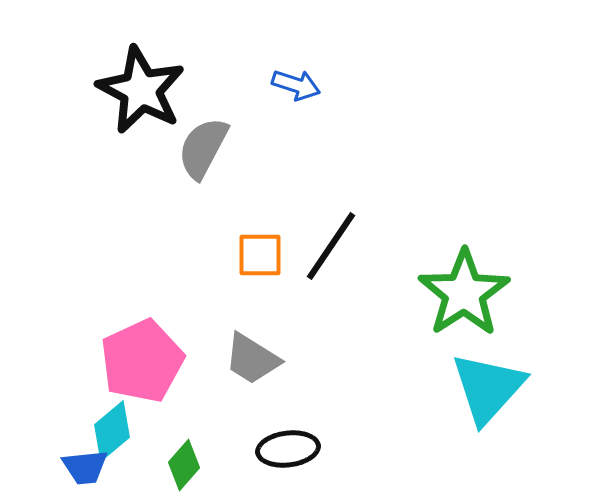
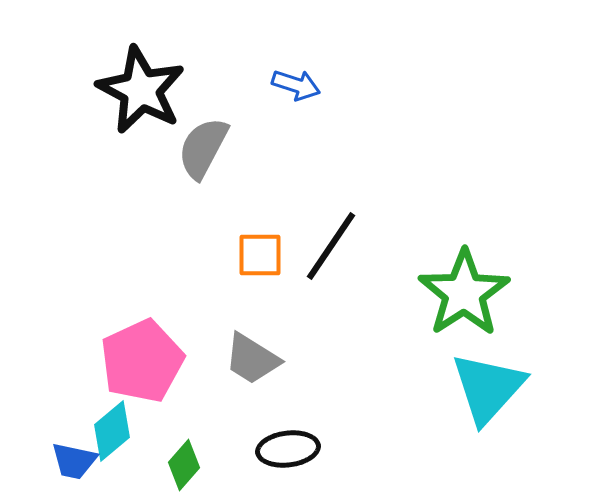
blue trapezoid: moved 11 px left, 6 px up; rotated 18 degrees clockwise
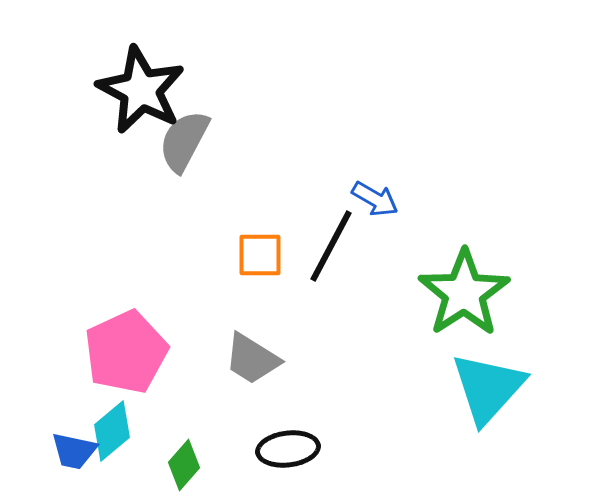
blue arrow: moved 79 px right, 114 px down; rotated 12 degrees clockwise
gray semicircle: moved 19 px left, 7 px up
black line: rotated 6 degrees counterclockwise
pink pentagon: moved 16 px left, 9 px up
blue trapezoid: moved 10 px up
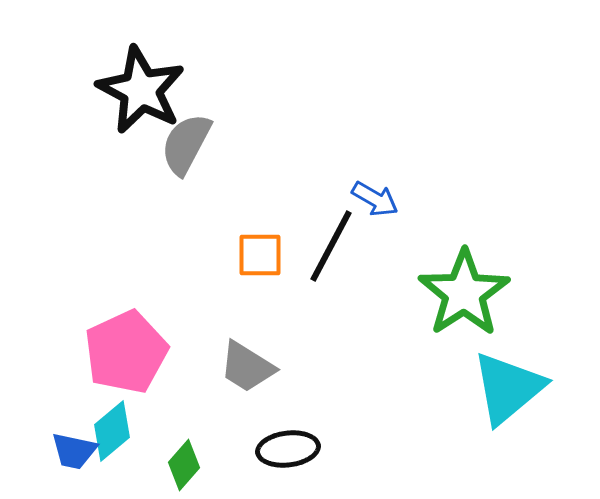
gray semicircle: moved 2 px right, 3 px down
gray trapezoid: moved 5 px left, 8 px down
cyan triangle: moved 20 px right; rotated 8 degrees clockwise
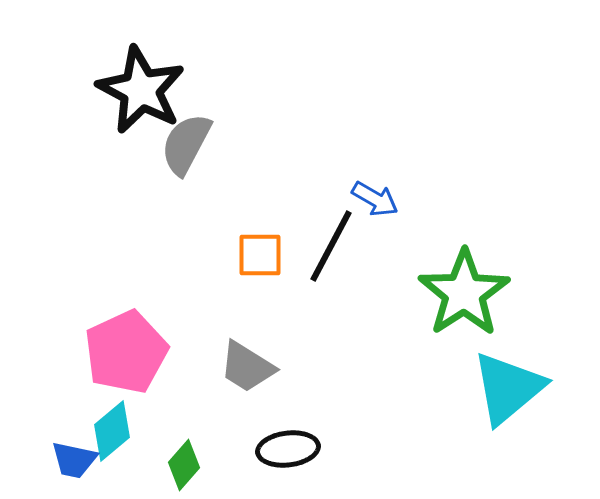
blue trapezoid: moved 9 px down
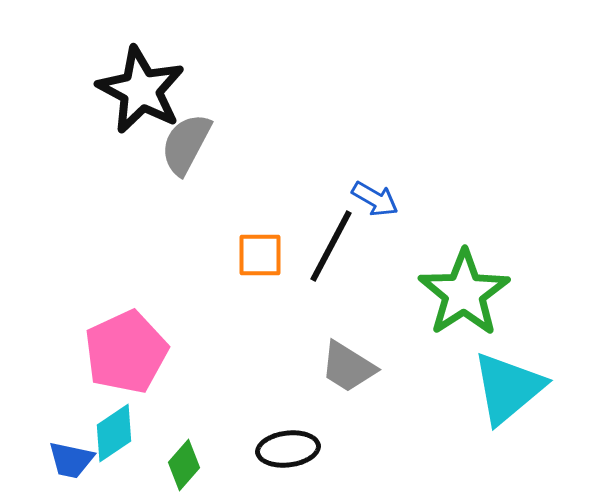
gray trapezoid: moved 101 px right
cyan diamond: moved 2 px right, 2 px down; rotated 6 degrees clockwise
blue trapezoid: moved 3 px left
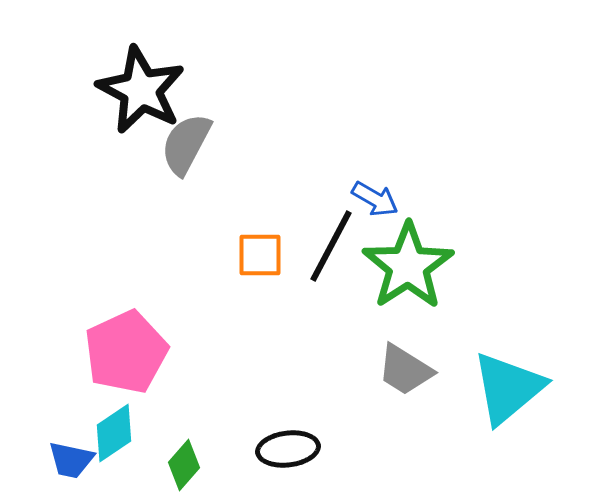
green star: moved 56 px left, 27 px up
gray trapezoid: moved 57 px right, 3 px down
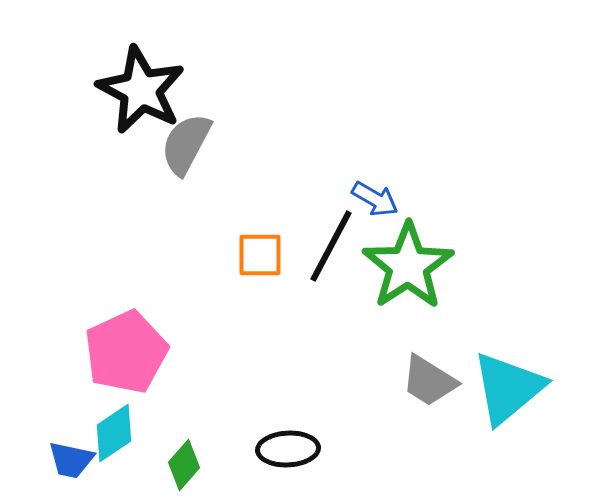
gray trapezoid: moved 24 px right, 11 px down
black ellipse: rotated 4 degrees clockwise
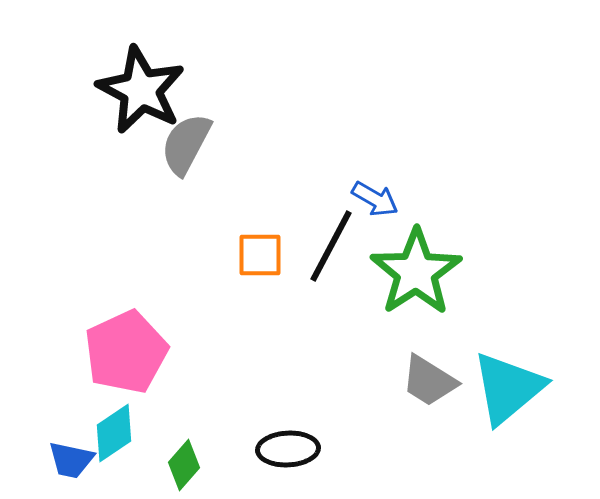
green star: moved 8 px right, 6 px down
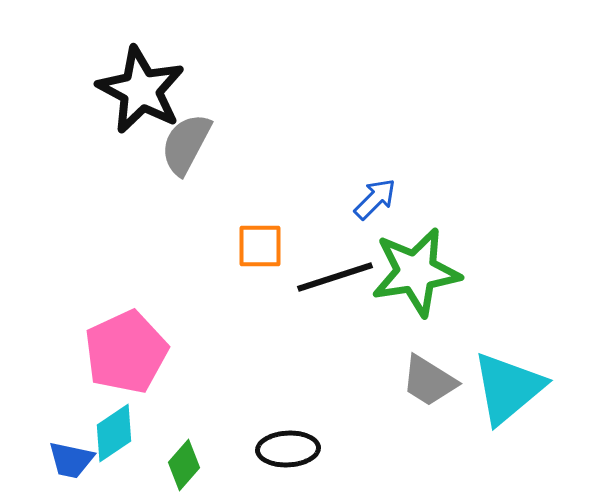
blue arrow: rotated 75 degrees counterclockwise
black line: moved 4 px right, 31 px down; rotated 44 degrees clockwise
orange square: moved 9 px up
green star: rotated 24 degrees clockwise
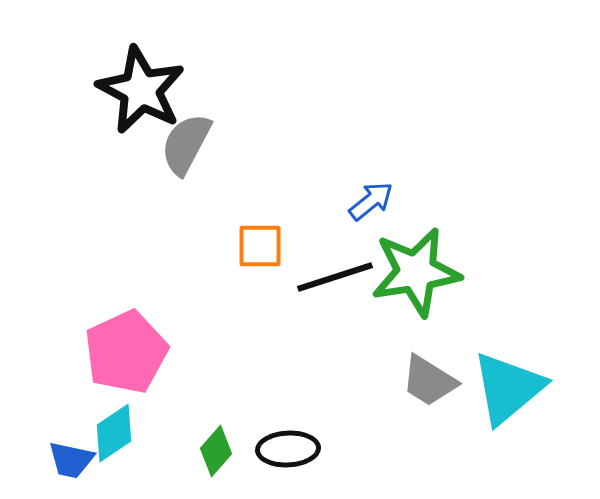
blue arrow: moved 4 px left, 2 px down; rotated 6 degrees clockwise
green diamond: moved 32 px right, 14 px up
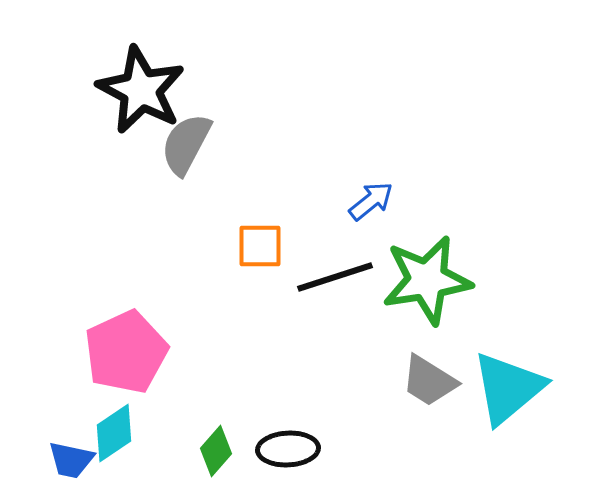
green star: moved 11 px right, 8 px down
